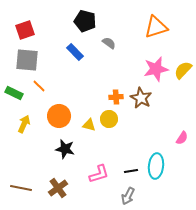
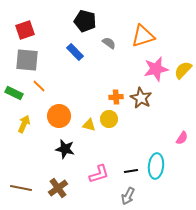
orange triangle: moved 13 px left, 9 px down
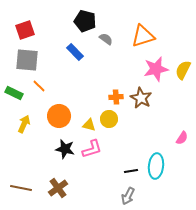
gray semicircle: moved 3 px left, 4 px up
yellow semicircle: rotated 18 degrees counterclockwise
pink L-shape: moved 7 px left, 25 px up
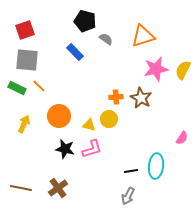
green rectangle: moved 3 px right, 5 px up
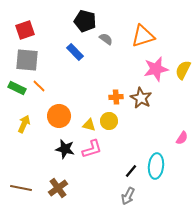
yellow circle: moved 2 px down
black line: rotated 40 degrees counterclockwise
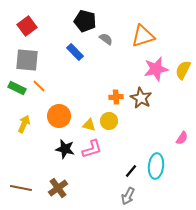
red square: moved 2 px right, 4 px up; rotated 18 degrees counterclockwise
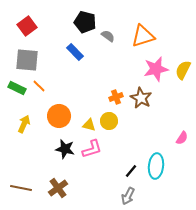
black pentagon: moved 1 px down
gray semicircle: moved 2 px right, 3 px up
orange cross: rotated 16 degrees counterclockwise
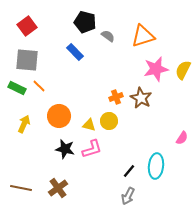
black line: moved 2 px left
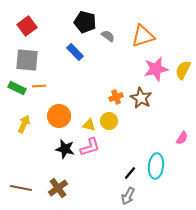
orange line: rotated 48 degrees counterclockwise
pink L-shape: moved 2 px left, 2 px up
black line: moved 1 px right, 2 px down
